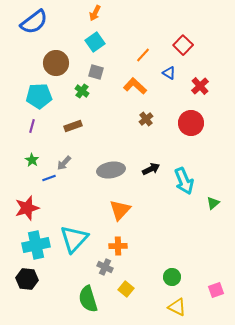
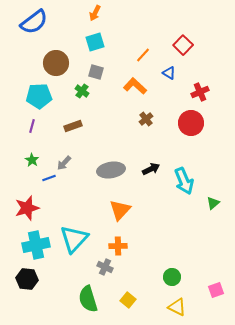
cyan square: rotated 18 degrees clockwise
red cross: moved 6 px down; rotated 18 degrees clockwise
yellow square: moved 2 px right, 11 px down
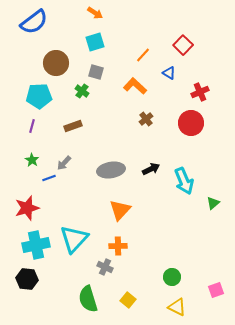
orange arrow: rotated 84 degrees counterclockwise
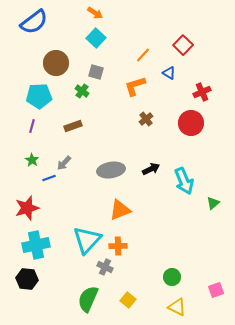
cyan square: moved 1 px right, 4 px up; rotated 30 degrees counterclockwise
orange L-shape: rotated 60 degrees counterclockwise
red cross: moved 2 px right
orange triangle: rotated 25 degrees clockwise
cyan triangle: moved 13 px right, 1 px down
green semicircle: rotated 40 degrees clockwise
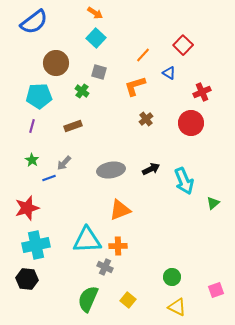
gray square: moved 3 px right
cyan triangle: rotated 44 degrees clockwise
